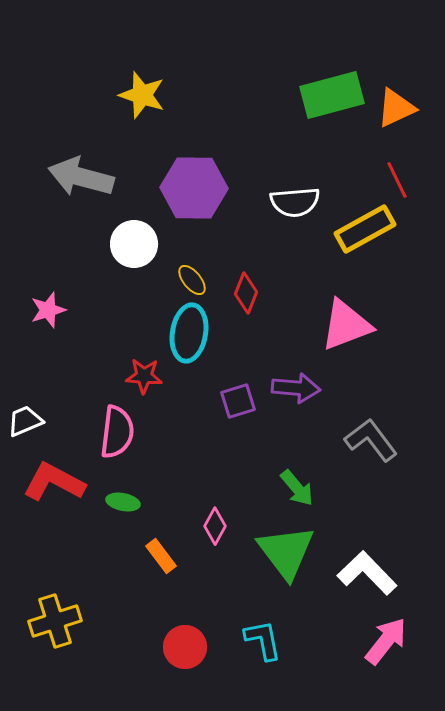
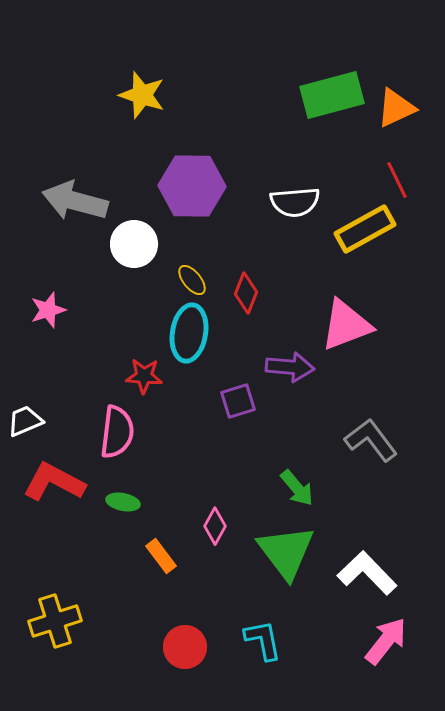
gray arrow: moved 6 px left, 24 px down
purple hexagon: moved 2 px left, 2 px up
purple arrow: moved 6 px left, 21 px up
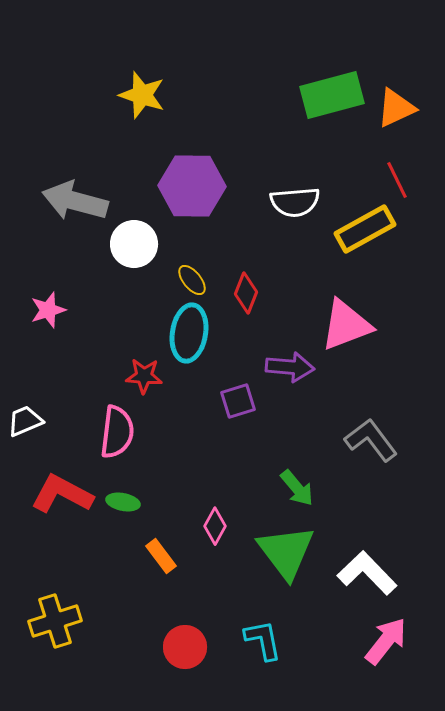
red L-shape: moved 8 px right, 12 px down
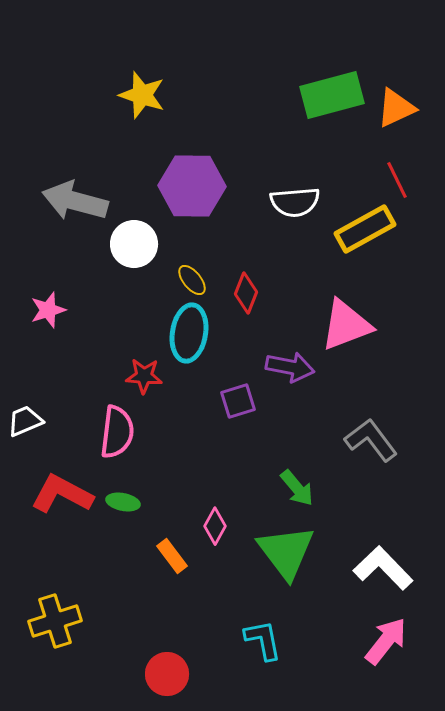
purple arrow: rotated 6 degrees clockwise
orange rectangle: moved 11 px right
white L-shape: moved 16 px right, 5 px up
red circle: moved 18 px left, 27 px down
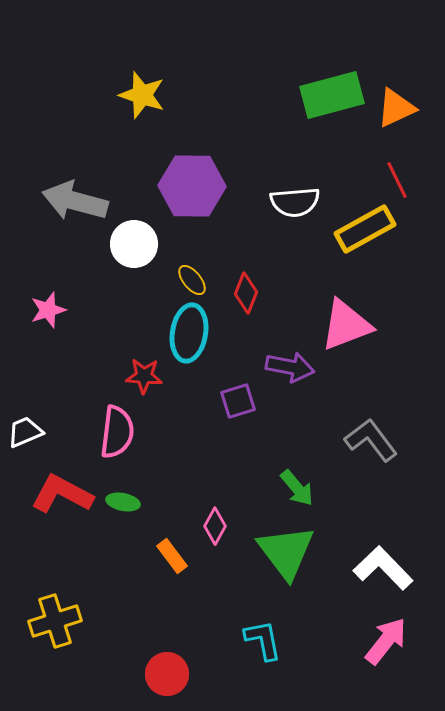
white trapezoid: moved 11 px down
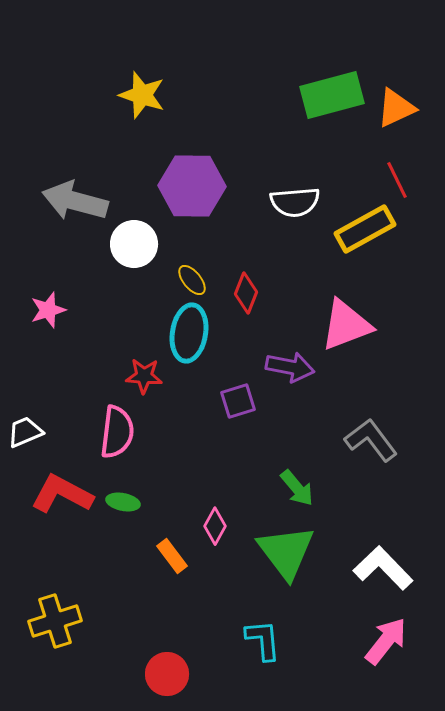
cyan L-shape: rotated 6 degrees clockwise
